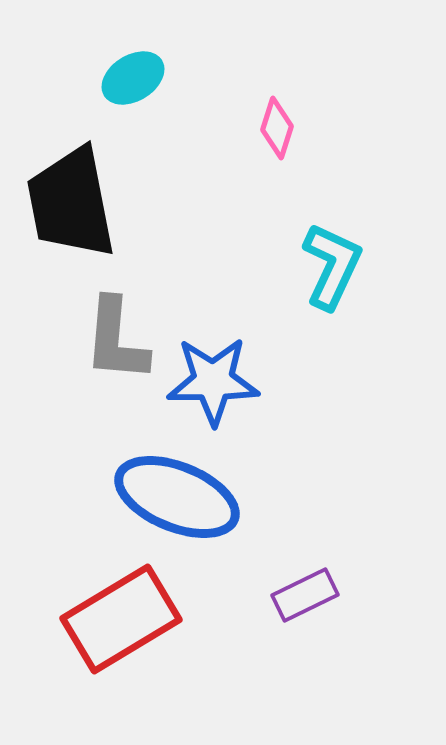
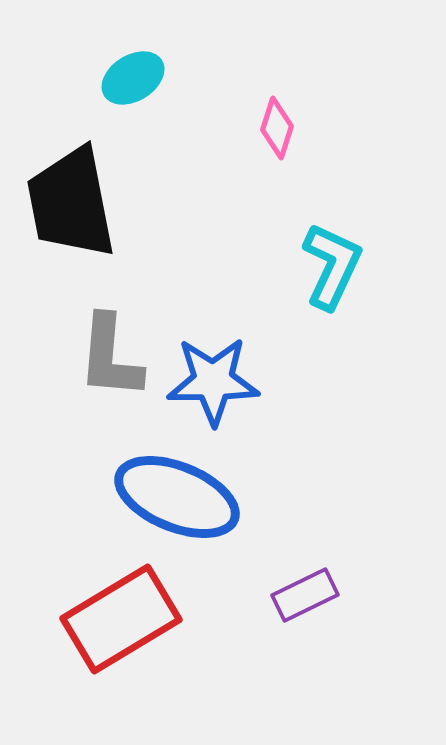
gray L-shape: moved 6 px left, 17 px down
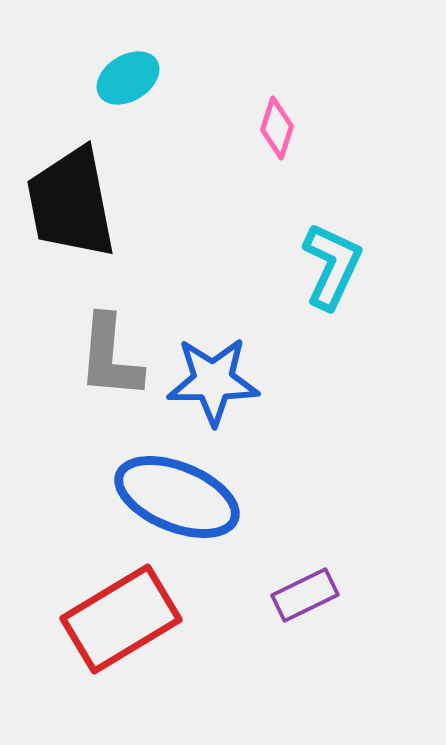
cyan ellipse: moved 5 px left
